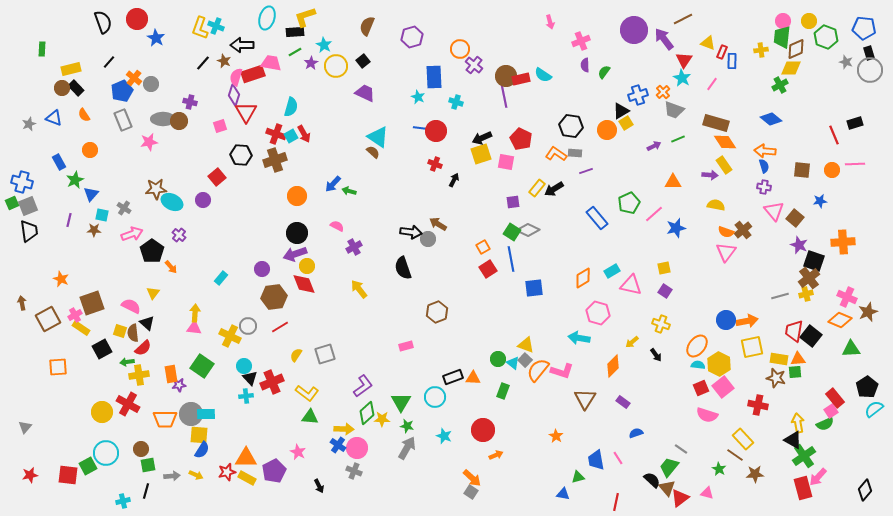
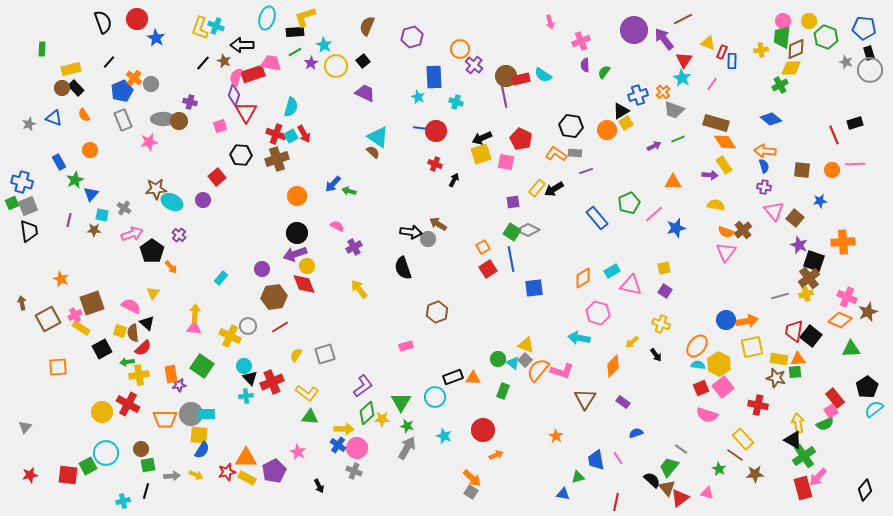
brown cross at (275, 160): moved 2 px right, 1 px up
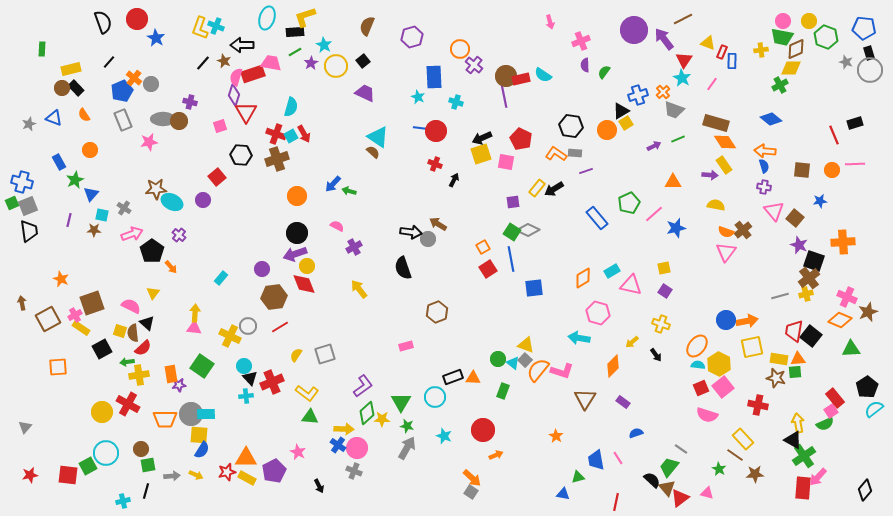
green trapezoid at (782, 37): rotated 85 degrees counterclockwise
red rectangle at (803, 488): rotated 20 degrees clockwise
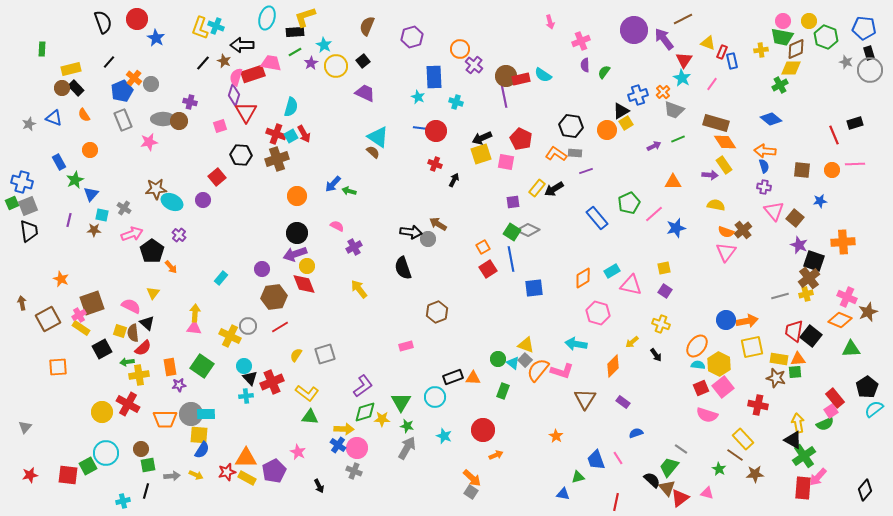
blue rectangle at (732, 61): rotated 14 degrees counterclockwise
pink cross at (75, 315): moved 4 px right
cyan arrow at (579, 338): moved 3 px left, 6 px down
orange rectangle at (171, 374): moved 1 px left, 7 px up
green diamond at (367, 413): moved 2 px left, 1 px up; rotated 25 degrees clockwise
blue trapezoid at (596, 460): rotated 10 degrees counterclockwise
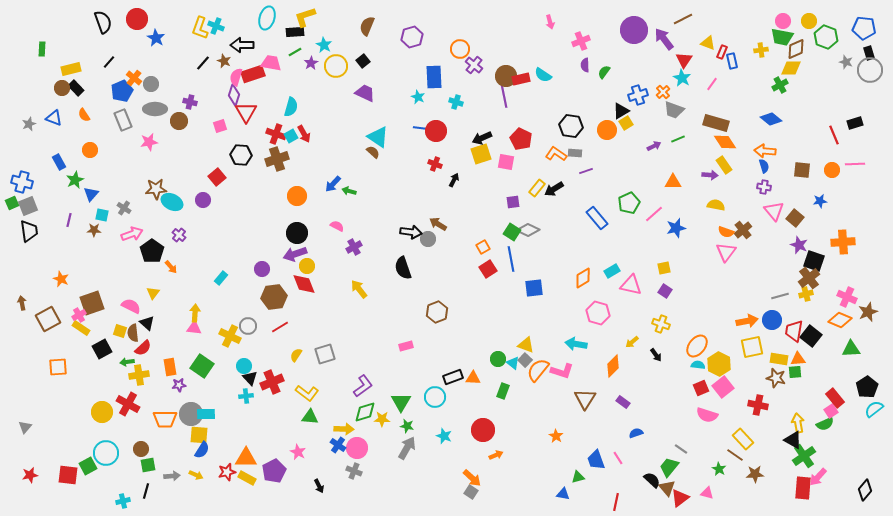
gray ellipse at (163, 119): moved 8 px left, 10 px up
blue circle at (726, 320): moved 46 px right
